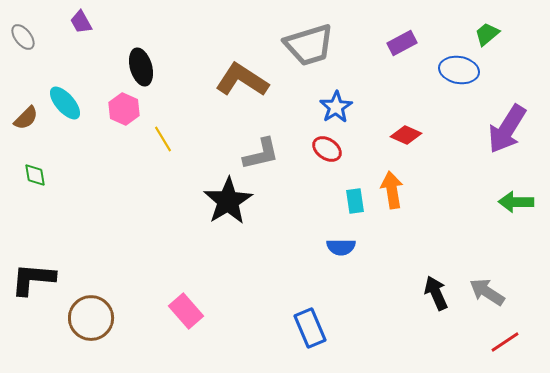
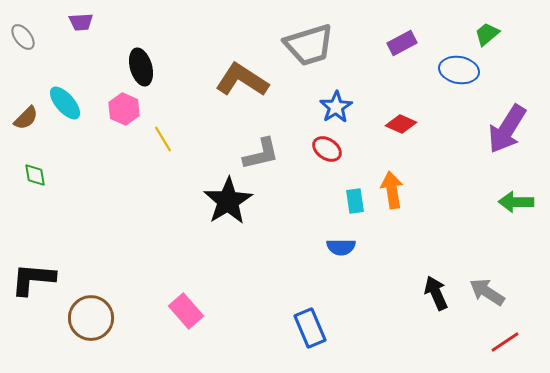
purple trapezoid: rotated 65 degrees counterclockwise
red diamond: moved 5 px left, 11 px up
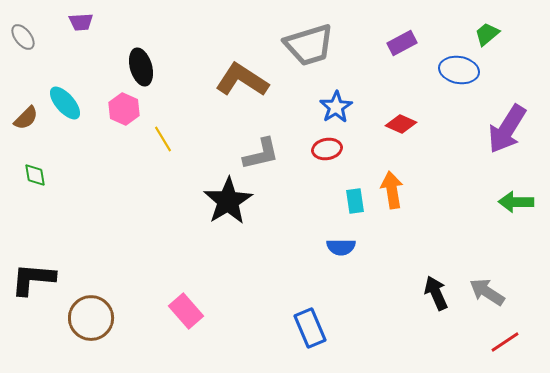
red ellipse: rotated 44 degrees counterclockwise
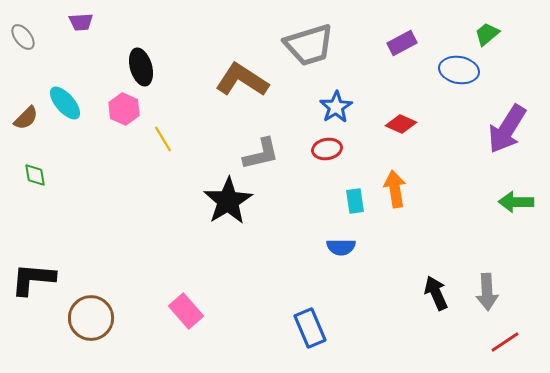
orange arrow: moved 3 px right, 1 px up
gray arrow: rotated 126 degrees counterclockwise
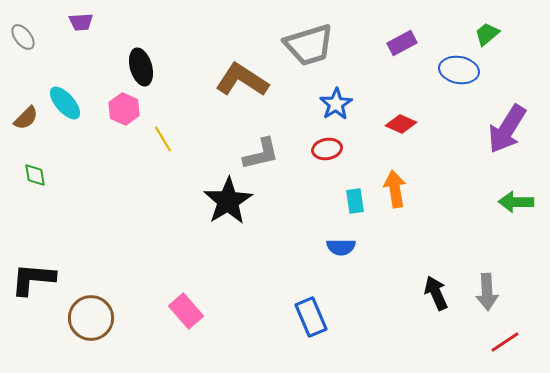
blue star: moved 3 px up
blue rectangle: moved 1 px right, 11 px up
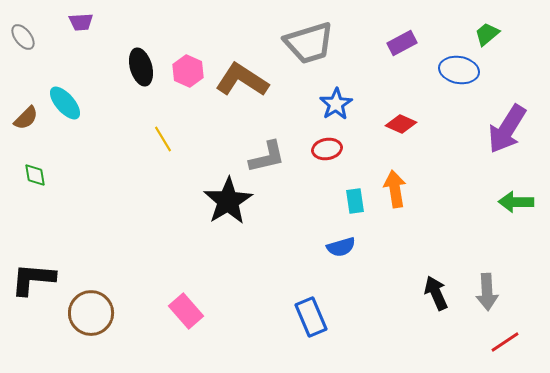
gray trapezoid: moved 2 px up
pink hexagon: moved 64 px right, 38 px up
gray L-shape: moved 6 px right, 3 px down
blue semicircle: rotated 16 degrees counterclockwise
brown circle: moved 5 px up
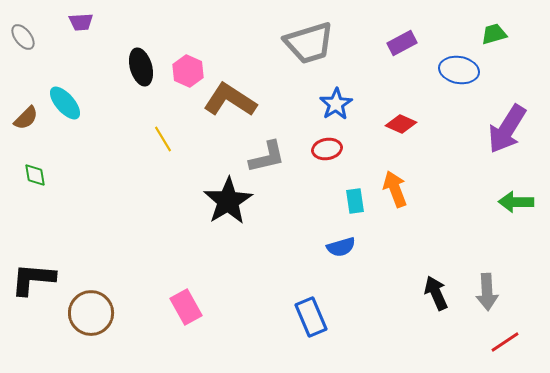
green trapezoid: moved 7 px right; rotated 24 degrees clockwise
brown L-shape: moved 12 px left, 20 px down
orange arrow: rotated 12 degrees counterclockwise
pink rectangle: moved 4 px up; rotated 12 degrees clockwise
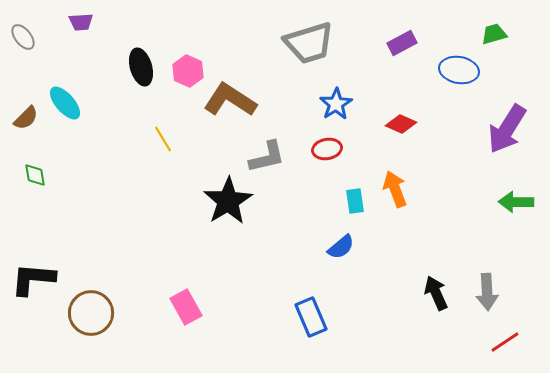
blue semicircle: rotated 24 degrees counterclockwise
